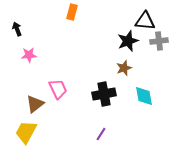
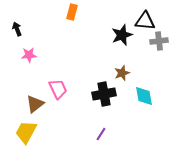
black star: moved 6 px left, 6 px up
brown star: moved 2 px left, 5 px down
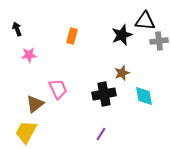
orange rectangle: moved 24 px down
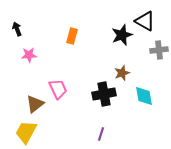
black triangle: rotated 25 degrees clockwise
gray cross: moved 9 px down
purple line: rotated 16 degrees counterclockwise
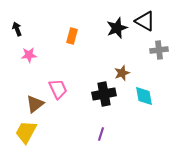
black star: moved 5 px left, 7 px up
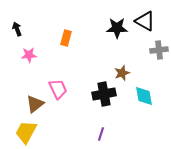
black star: rotated 20 degrees clockwise
orange rectangle: moved 6 px left, 2 px down
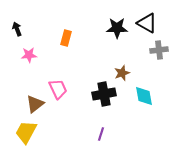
black triangle: moved 2 px right, 2 px down
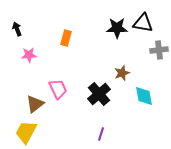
black triangle: moved 4 px left; rotated 20 degrees counterclockwise
black cross: moved 5 px left; rotated 30 degrees counterclockwise
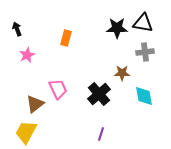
gray cross: moved 14 px left, 2 px down
pink star: moved 2 px left; rotated 21 degrees counterclockwise
brown star: rotated 21 degrees clockwise
